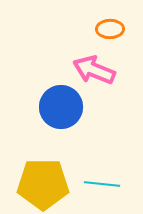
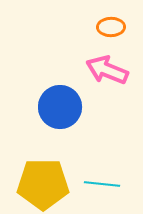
orange ellipse: moved 1 px right, 2 px up
pink arrow: moved 13 px right
blue circle: moved 1 px left
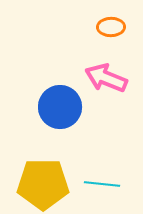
pink arrow: moved 1 px left, 8 px down
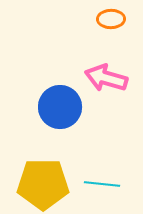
orange ellipse: moved 8 px up
pink arrow: rotated 6 degrees counterclockwise
